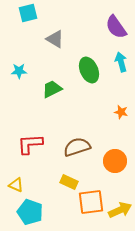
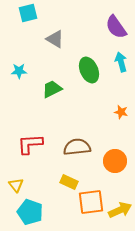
brown semicircle: rotated 12 degrees clockwise
yellow triangle: rotated 28 degrees clockwise
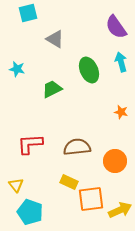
cyan star: moved 2 px left, 2 px up; rotated 14 degrees clockwise
orange square: moved 3 px up
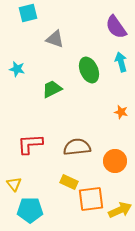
gray triangle: rotated 12 degrees counterclockwise
yellow triangle: moved 2 px left, 1 px up
cyan pentagon: moved 2 px up; rotated 20 degrees counterclockwise
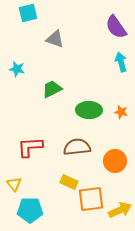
green ellipse: moved 40 px down; rotated 65 degrees counterclockwise
red L-shape: moved 3 px down
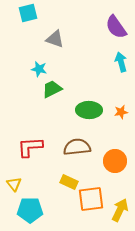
cyan star: moved 22 px right
orange star: rotated 24 degrees counterclockwise
yellow arrow: rotated 40 degrees counterclockwise
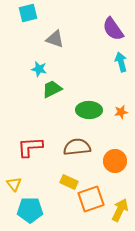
purple semicircle: moved 3 px left, 2 px down
orange square: rotated 12 degrees counterclockwise
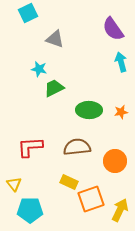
cyan square: rotated 12 degrees counterclockwise
green trapezoid: moved 2 px right, 1 px up
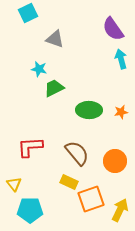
cyan arrow: moved 3 px up
brown semicircle: moved 6 px down; rotated 56 degrees clockwise
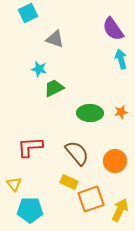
green ellipse: moved 1 px right, 3 px down
